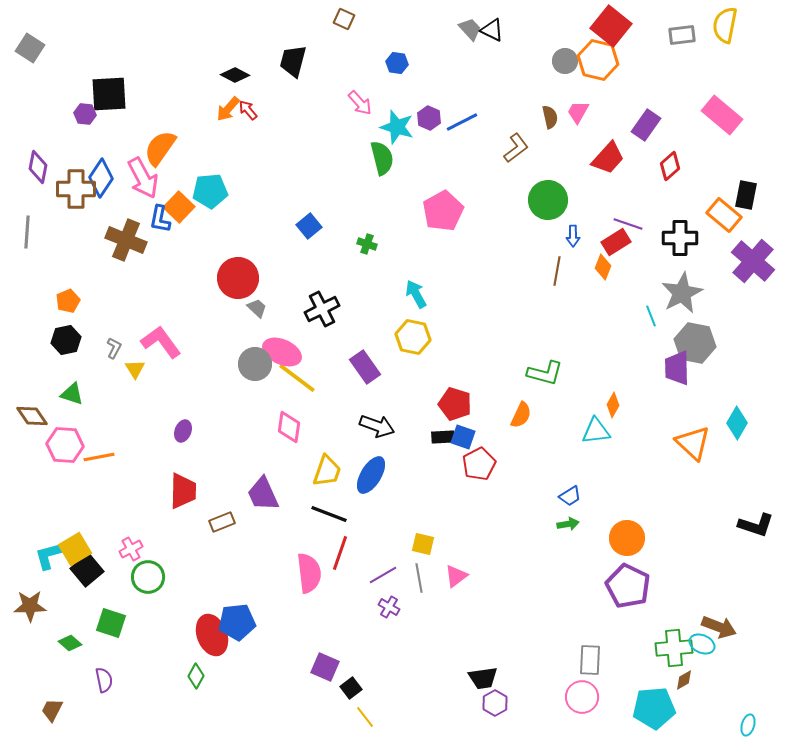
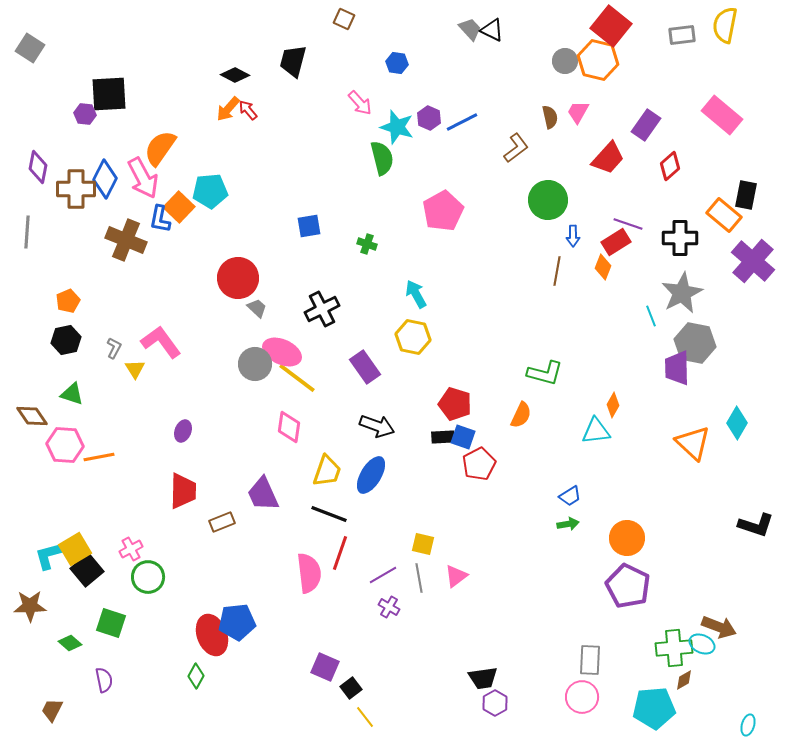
blue diamond at (101, 178): moved 4 px right, 1 px down; rotated 6 degrees counterclockwise
blue square at (309, 226): rotated 30 degrees clockwise
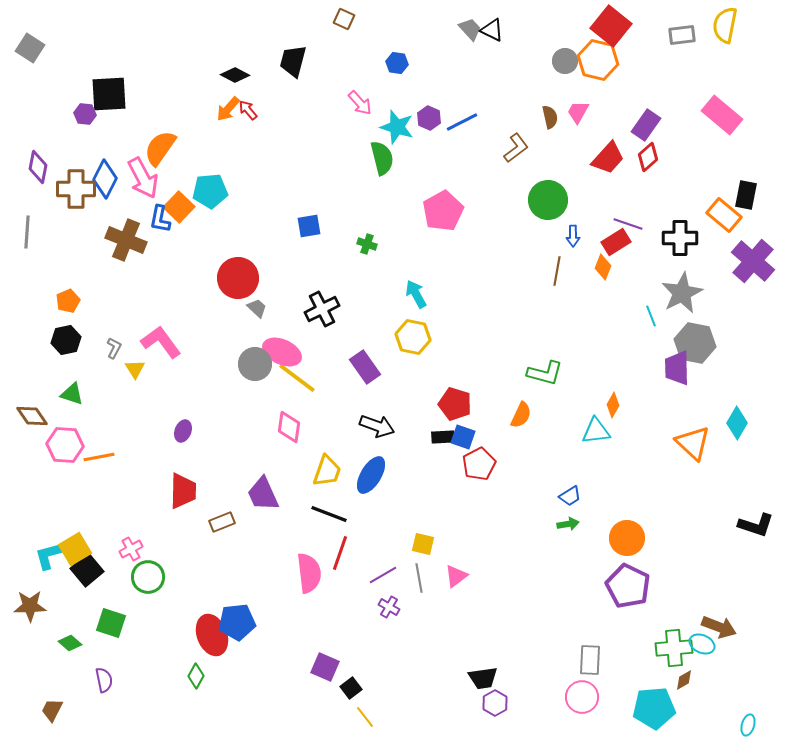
red diamond at (670, 166): moved 22 px left, 9 px up
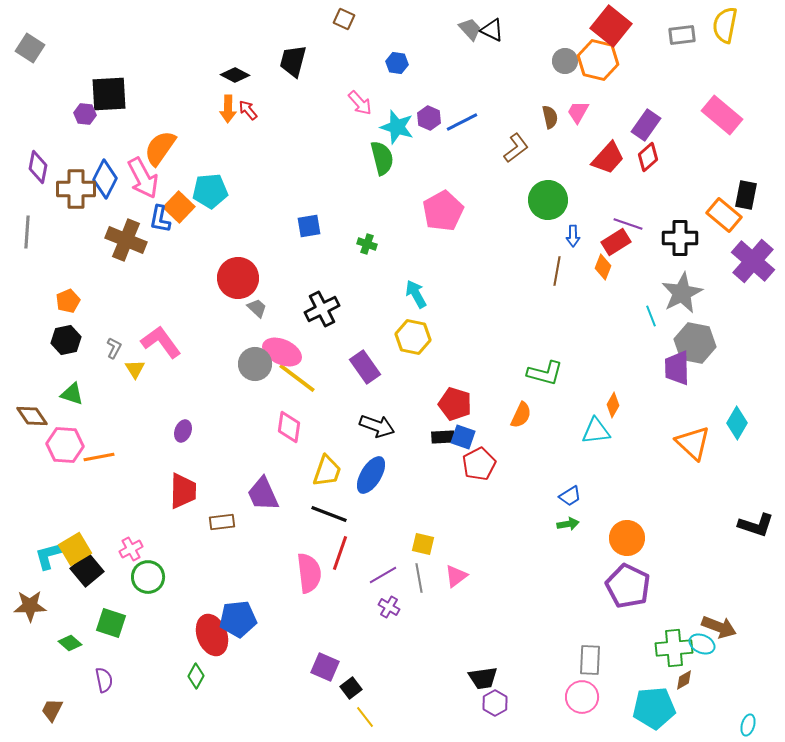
orange arrow at (228, 109): rotated 40 degrees counterclockwise
brown rectangle at (222, 522): rotated 15 degrees clockwise
blue pentagon at (237, 622): moved 1 px right, 3 px up
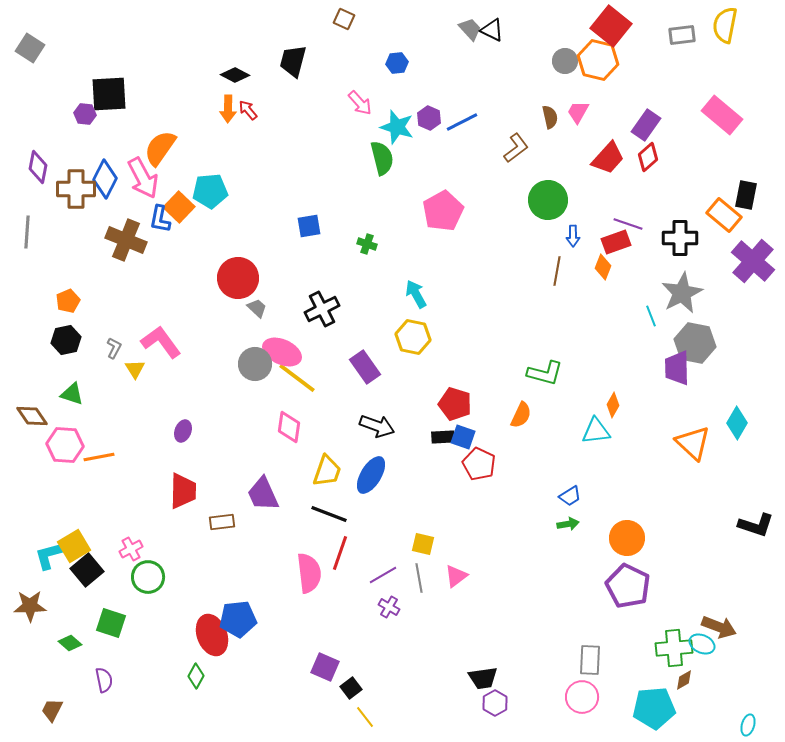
blue hexagon at (397, 63): rotated 15 degrees counterclockwise
red rectangle at (616, 242): rotated 12 degrees clockwise
red pentagon at (479, 464): rotated 20 degrees counterclockwise
yellow square at (75, 549): moved 1 px left, 3 px up
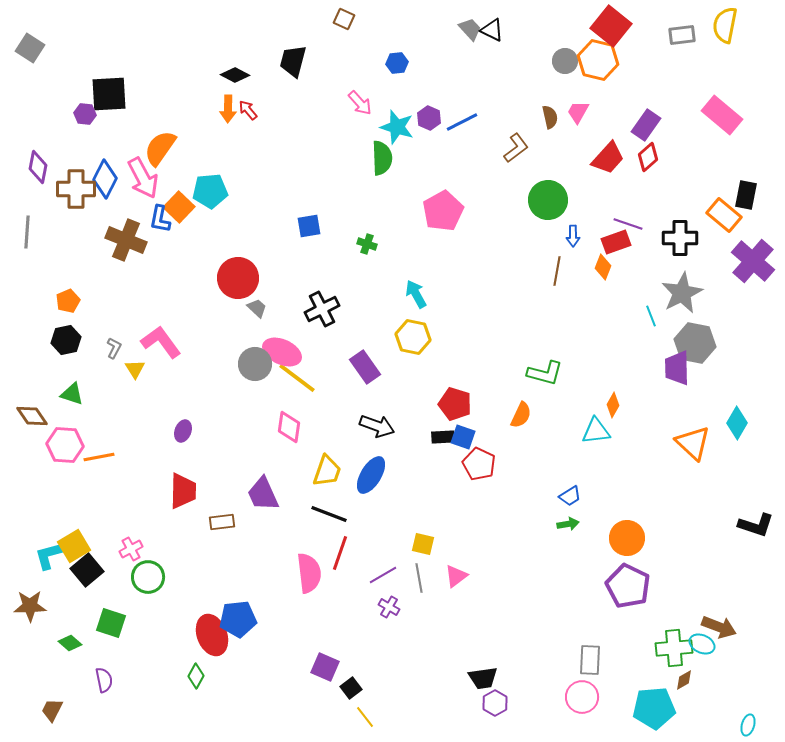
green semicircle at (382, 158): rotated 12 degrees clockwise
